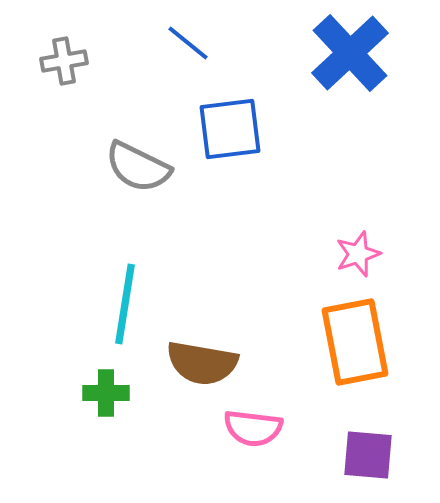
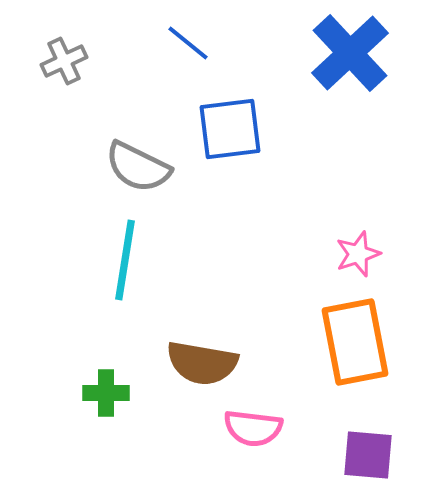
gray cross: rotated 15 degrees counterclockwise
cyan line: moved 44 px up
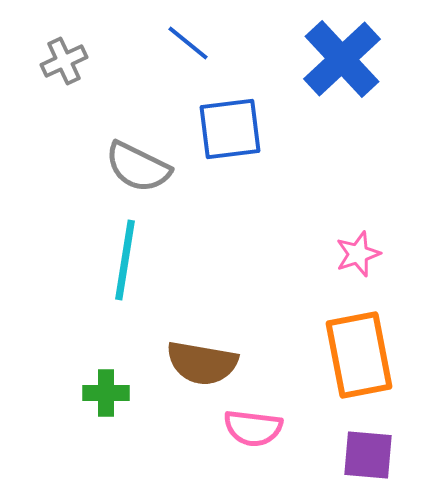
blue cross: moved 8 px left, 6 px down
orange rectangle: moved 4 px right, 13 px down
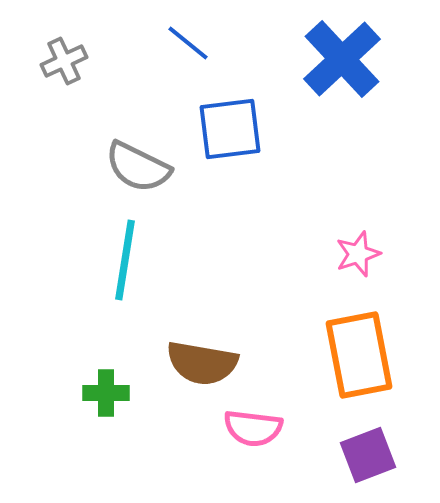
purple square: rotated 26 degrees counterclockwise
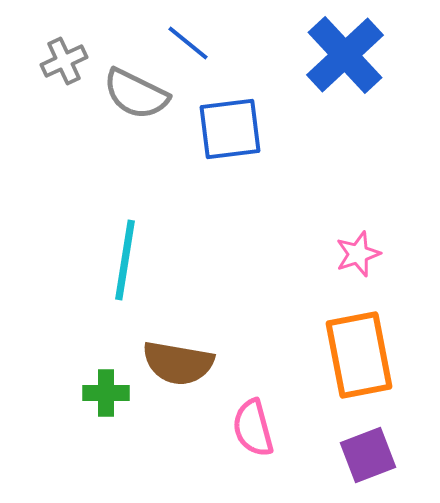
blue cross: moved 3 px right, 4 px up
gray semicircle: moved 2 px left, 73 px up
brown semicircle: moved 24 px left
pink semicircle: rotated 68 degrees clockwise
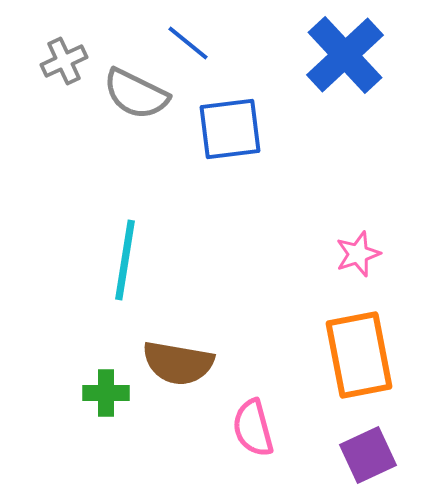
purple square: rotated 4 degrees counterclockwise
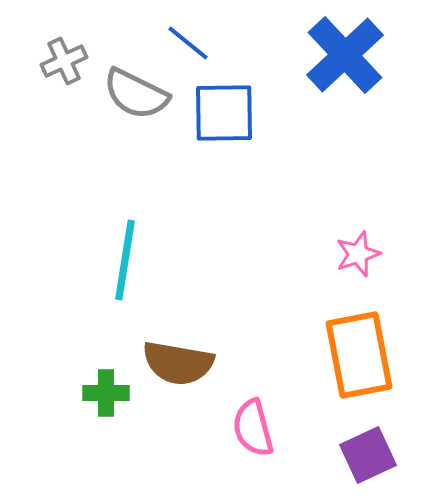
blue square: moved 6 px left, 16 px up; rotated 6 degrees clockwise
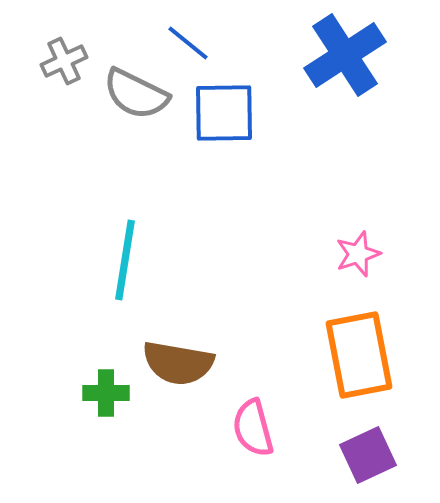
blue cross: rotated 10 degrees clockwise
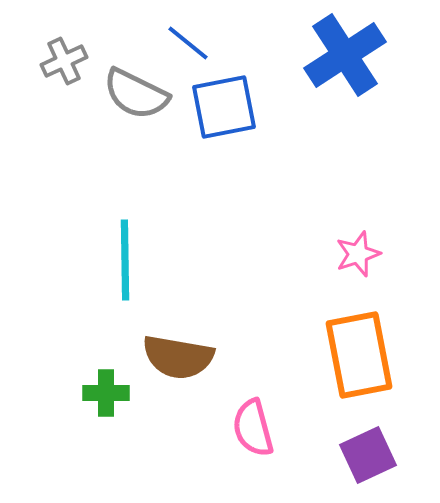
blue square: moved 6 px up; rotated 10 degrees counterclockwise
cyan line: rotated 10 degrees counterclockwise
brown semicircle: moved 6 px up
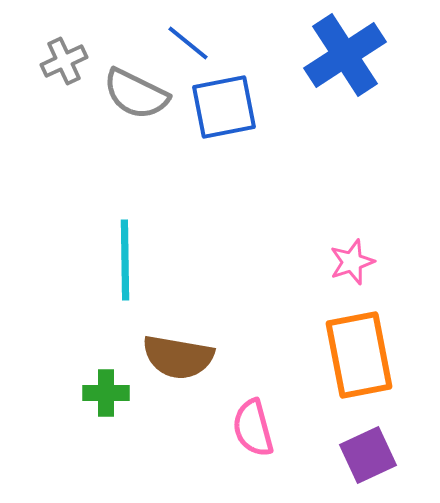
pink star: moved 6 px left, 8 px down
